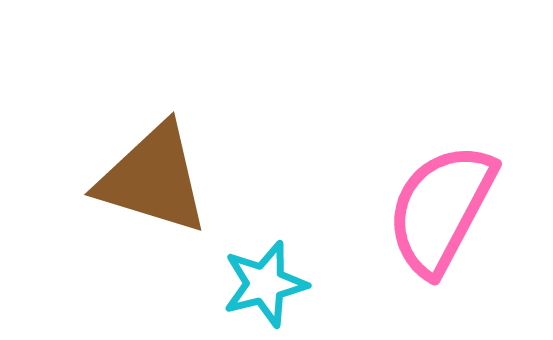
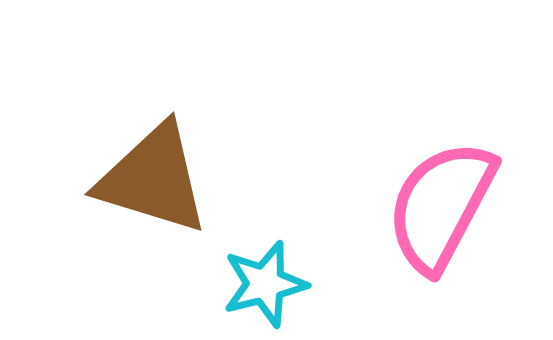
pink semicircle: moved 3 px up
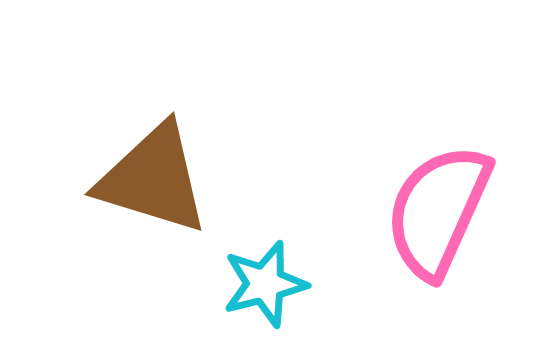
pink semicircle: moved 3 px left, 5 px down; rotated 4 degrees counterclockwise
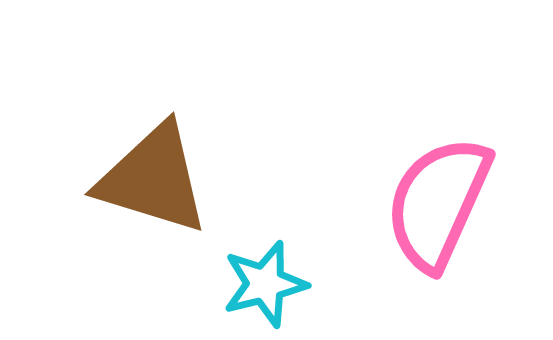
pink semicircle: moved 8 px up
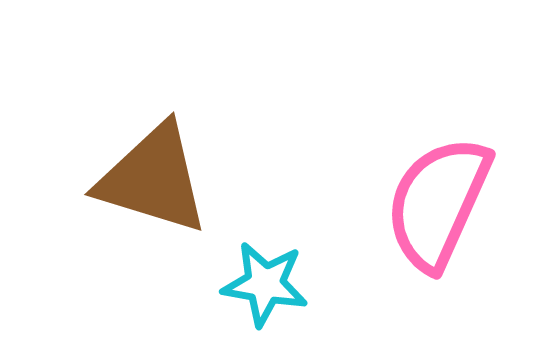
cyan star: rotated 24 degrees clockwise
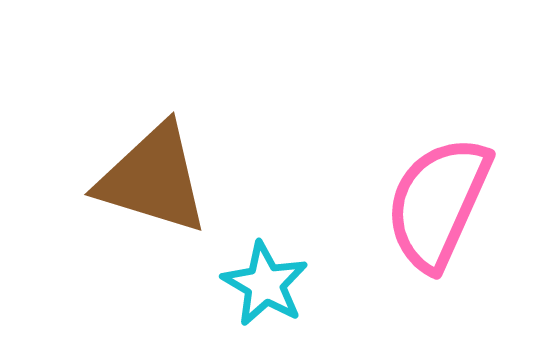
cyan star: rotated 20 degrees clockwise
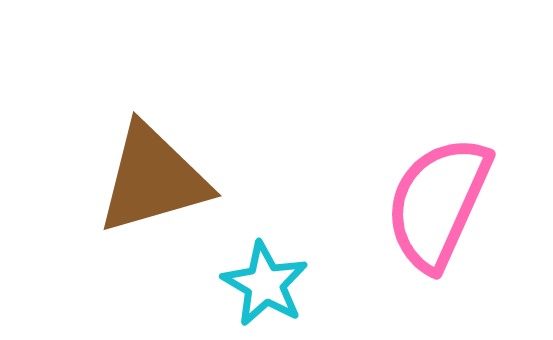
brown triangle: rotated 33 degrees counterclockwise
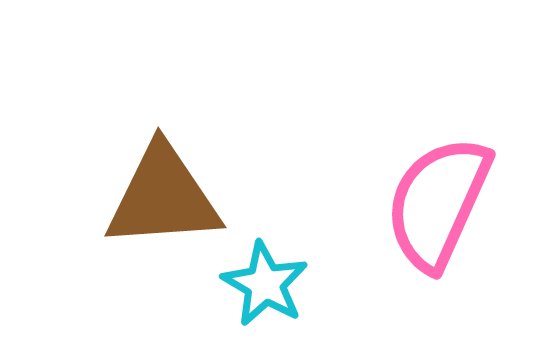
brown triangle: moved 10 px right, 18 px down; rotated 12 degrees clockwise
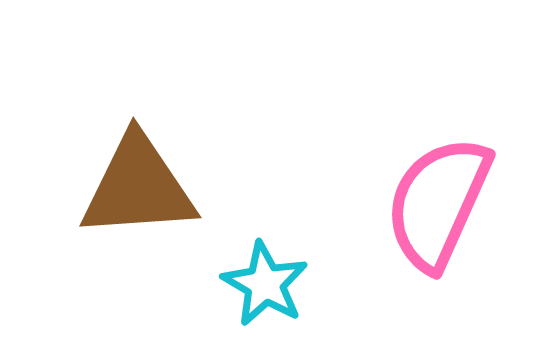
brown triangle: moved 25 px left, 10 px up
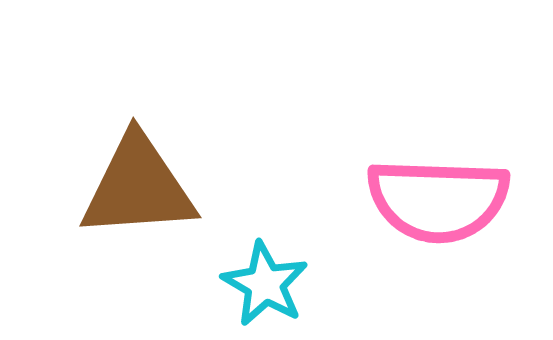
pink semicircle: moved 3 px up; rotated 112 degrees counterclockwise
